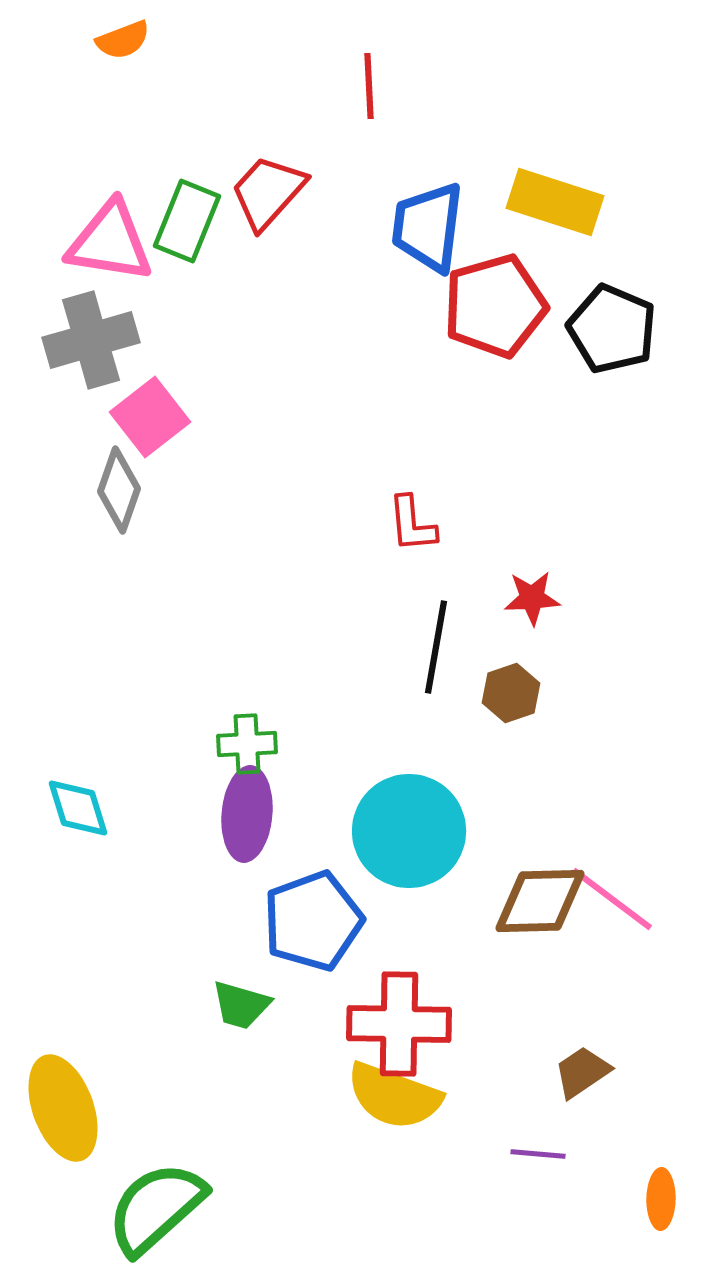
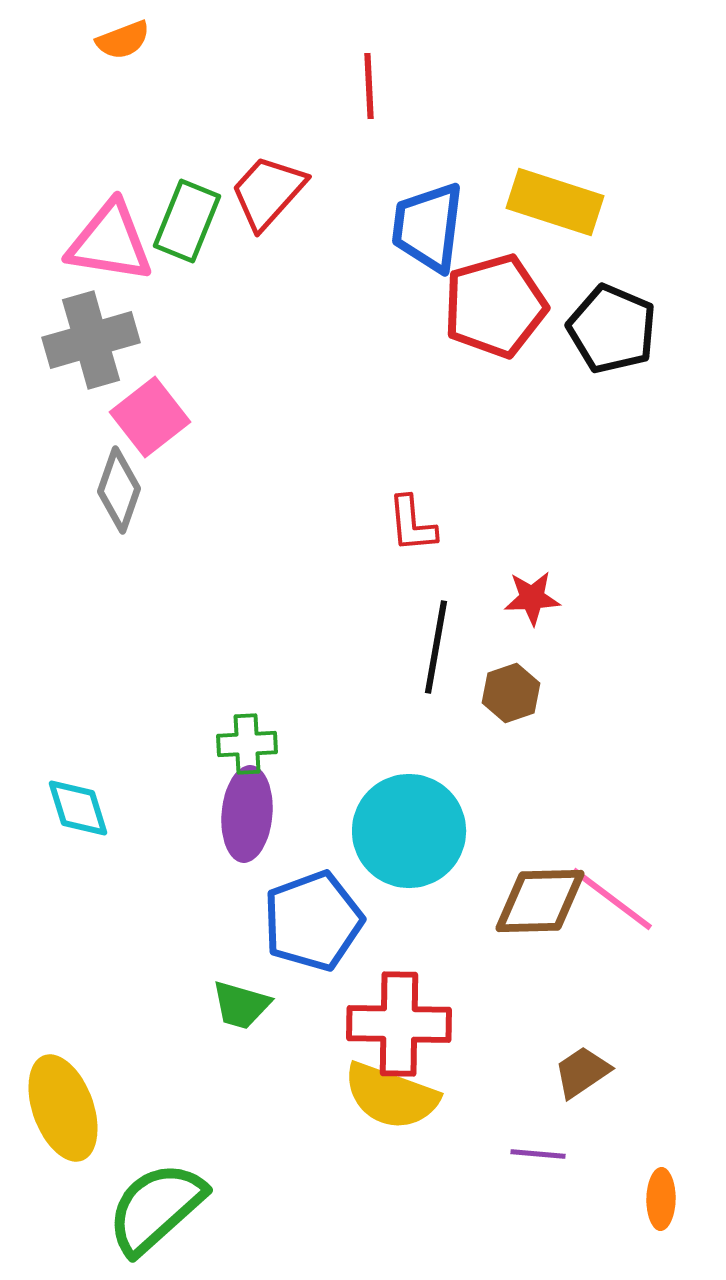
yellow semicircle: moved 3 px left
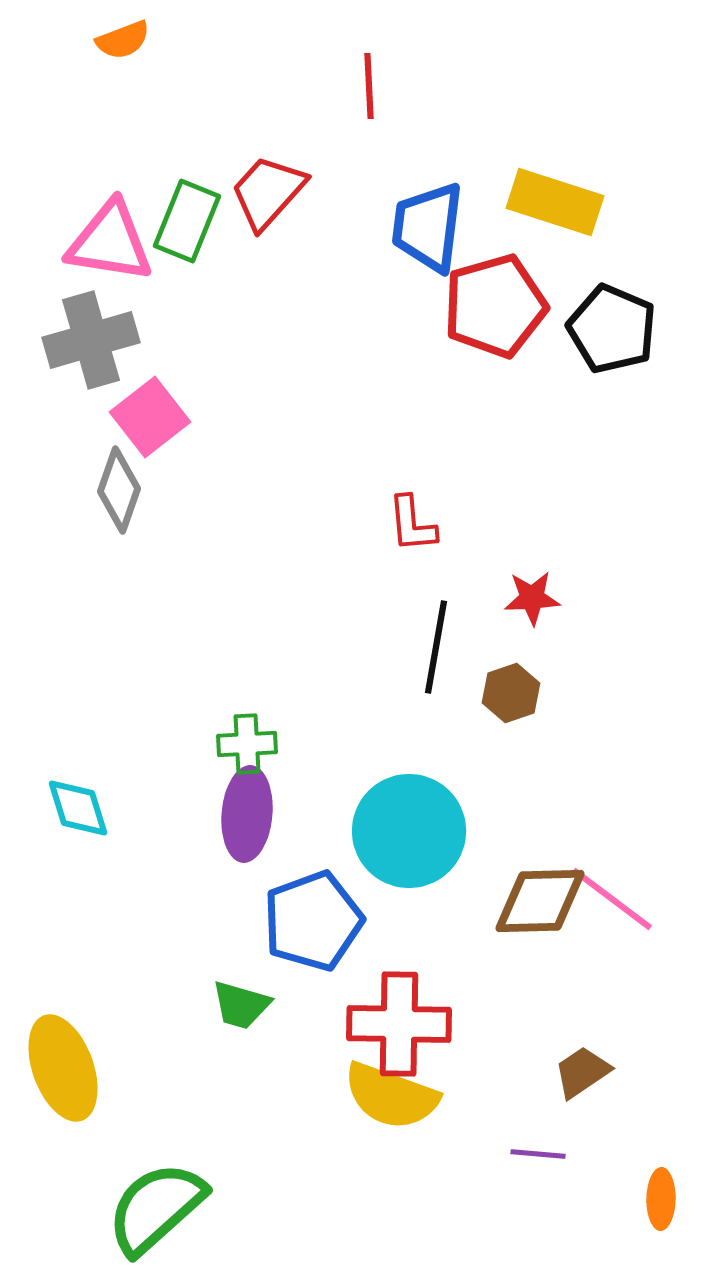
yellow ellipse: moved 40 px up
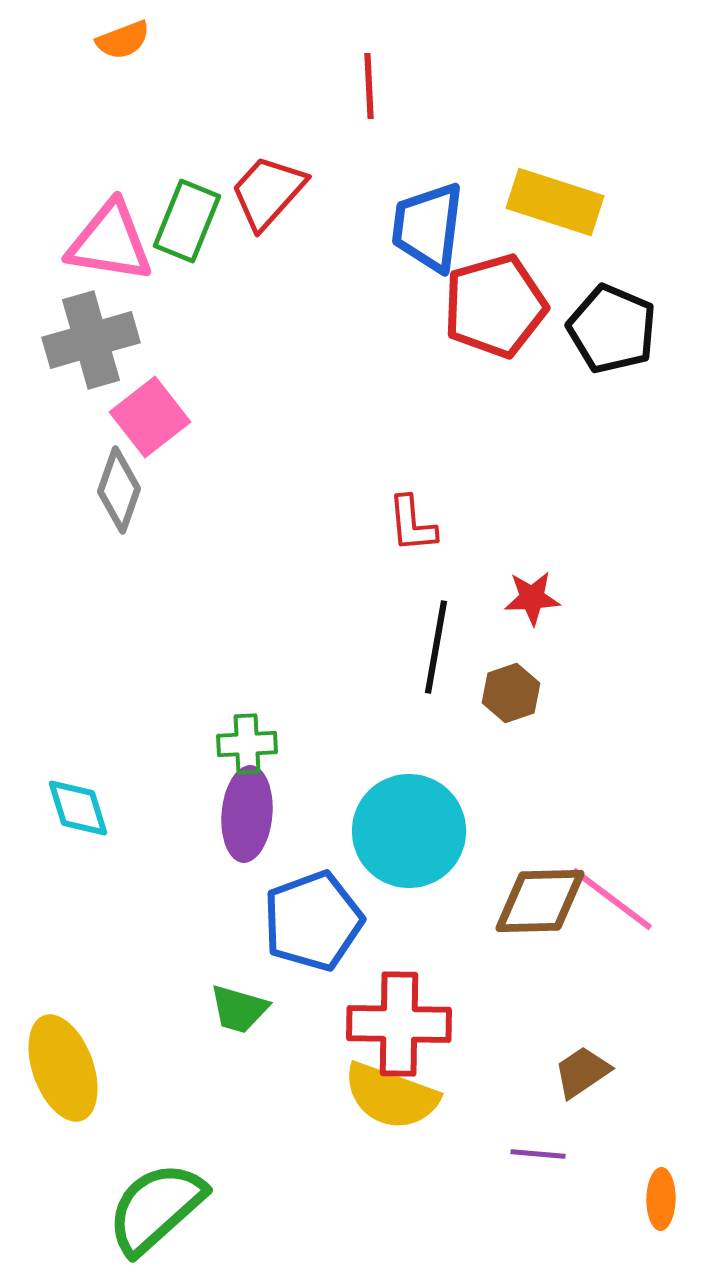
green trapezoid: moved 2 px left, 4 px down
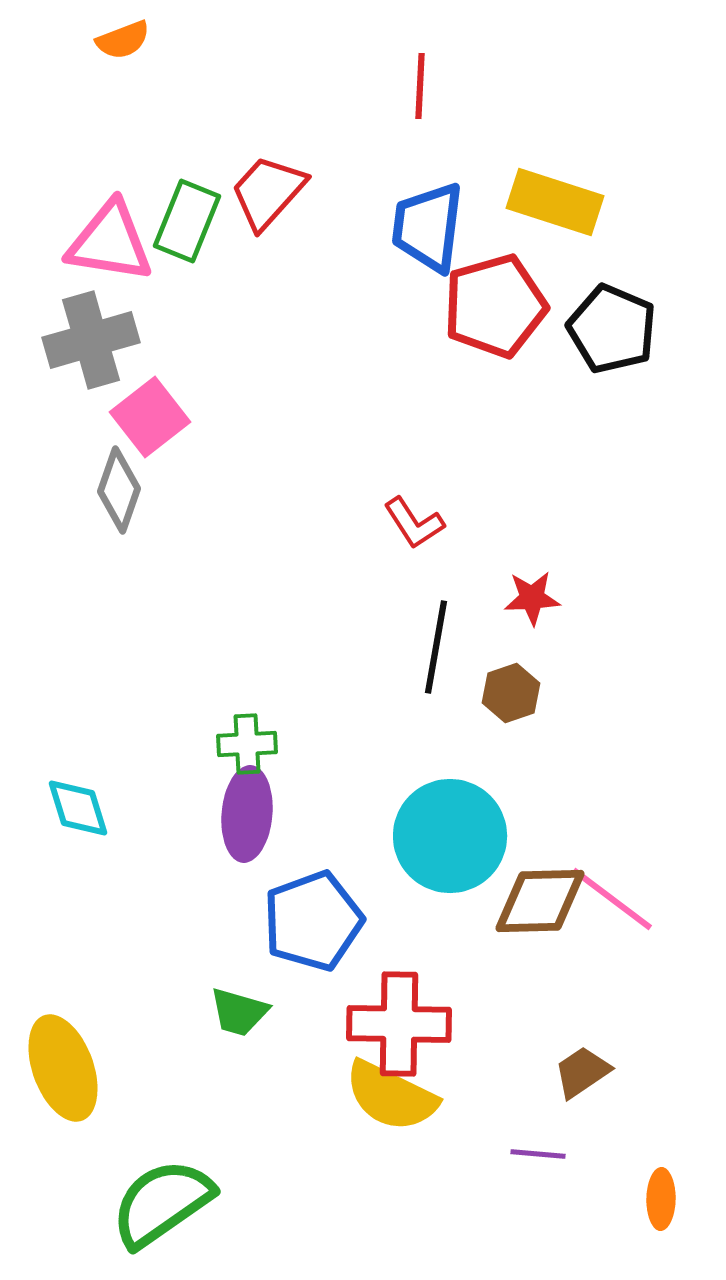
red line: moved 51 px right; rotated 6 degrees clockwise
red L-shape: moved 2 px right, 1 px up; rotated 28 degrees counterclockwise
cyan circle: moved 41 px right, 5 px down
green trapezoid: moved 3 px down
yellow semicircle: rotated 6 degrees clockwise
green semicircle: moved 6 px right, 5 px up; rotated 7 degrees clockwise
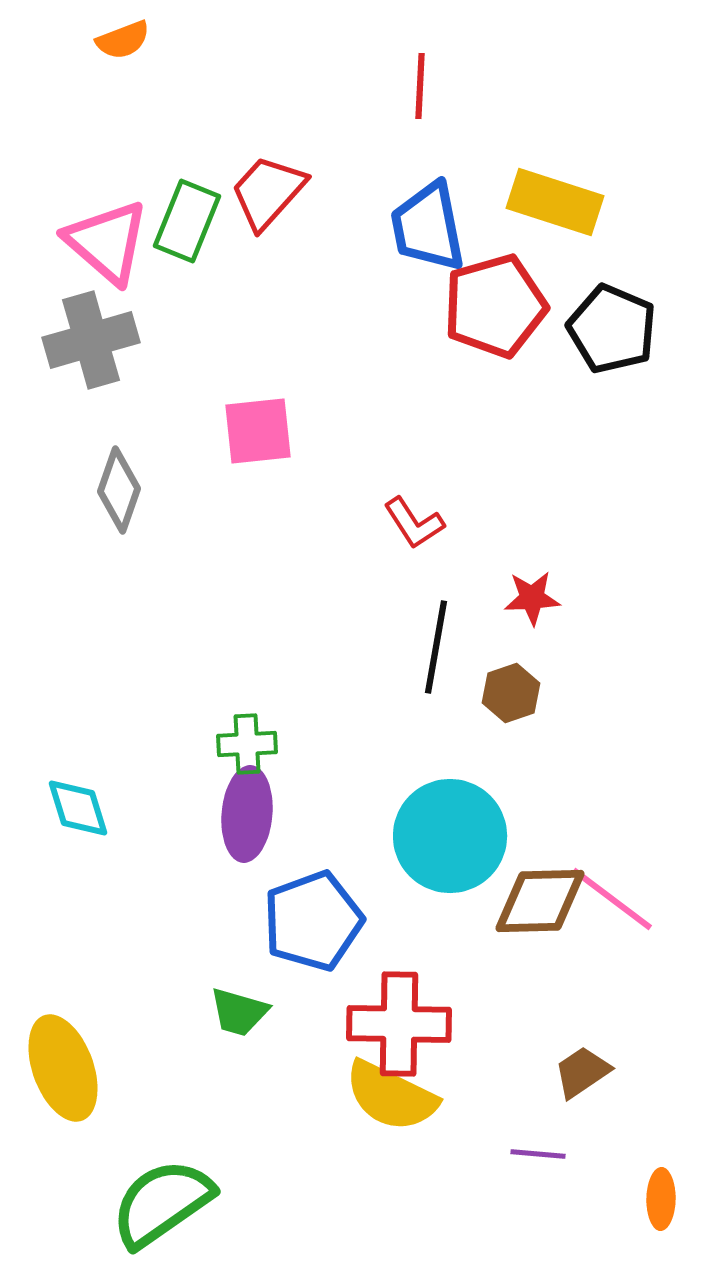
blue trapezoid: rotated 18 degrees counterclockwise
pink triangle: moved 3 px left; rotated 32 degrees clockwise
pink square: moved 108 px right, 14 px down; rotated 32 degrees clockwise
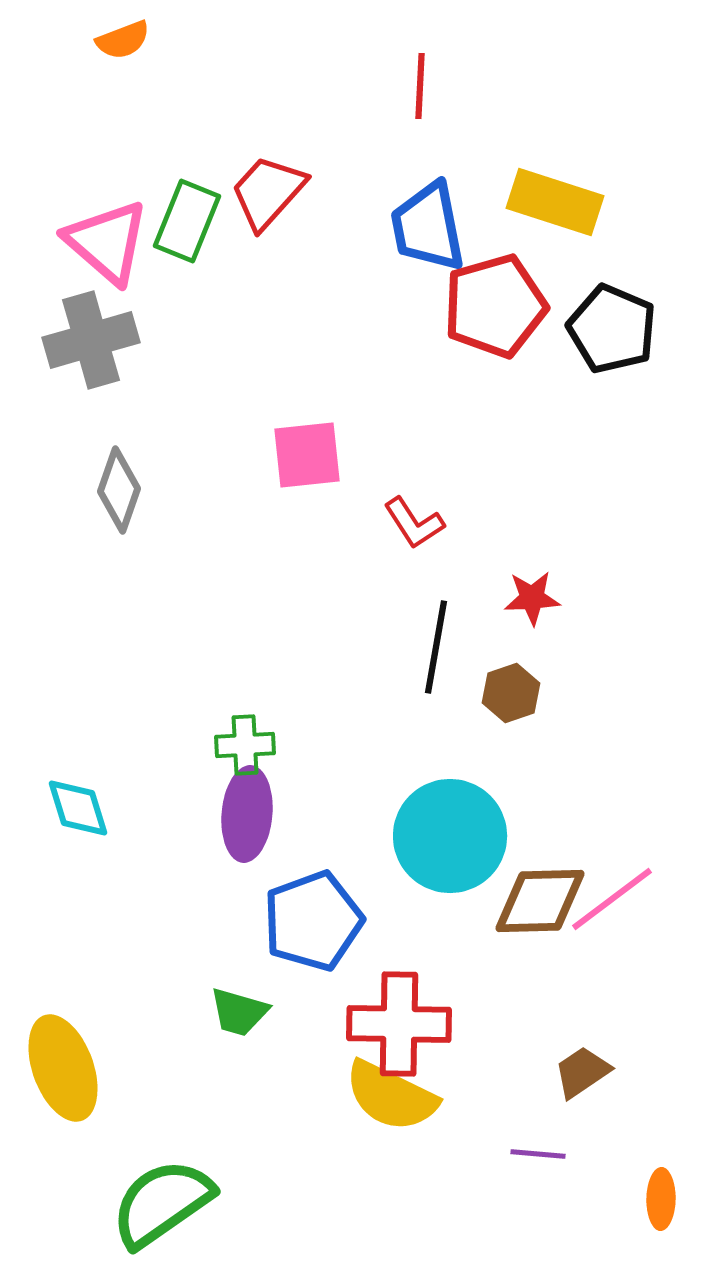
pink square: moved 49 px right, 24 px down
green cross: moved 2 px left, 1 px down
pink line: rotated 74 degrees counterclockwise
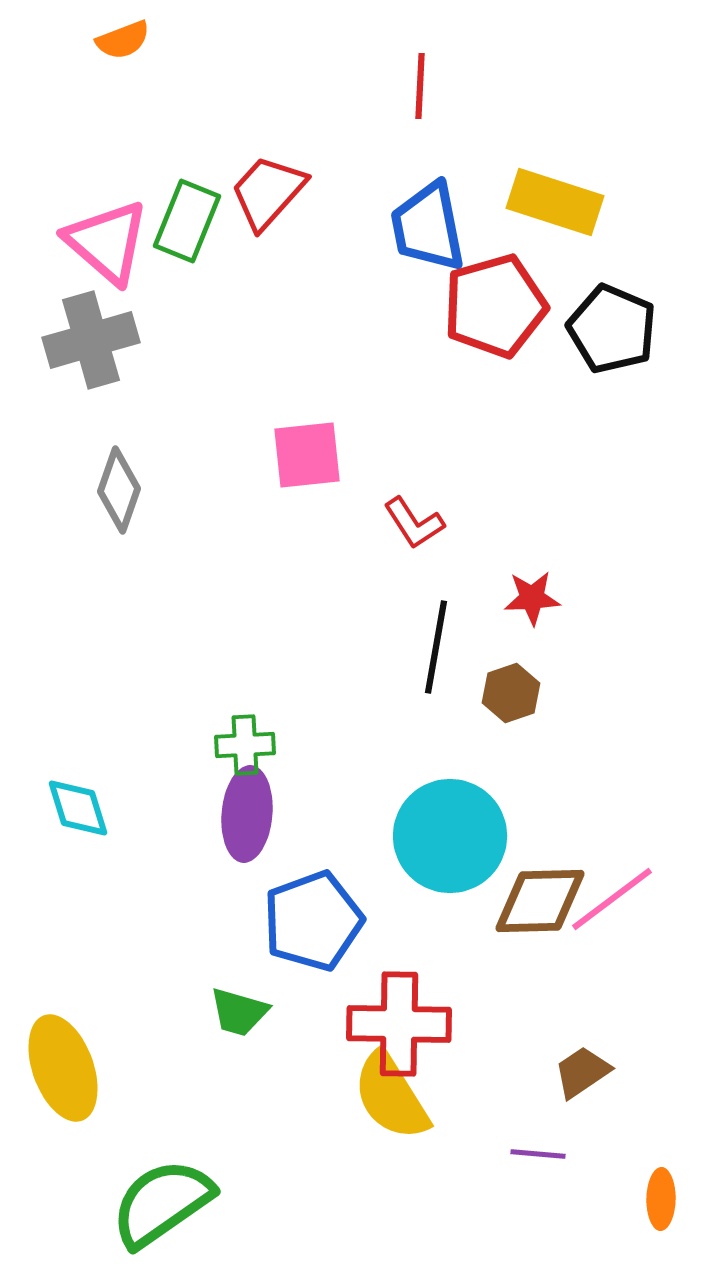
yellow semicircle: rotated 32 degrees clockwise
